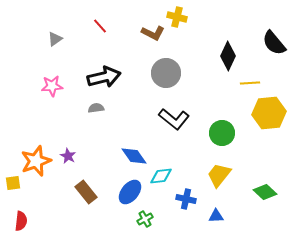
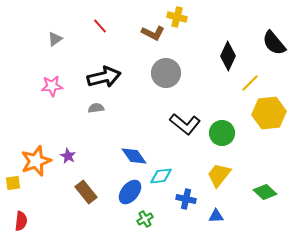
yellow line: rotated 42 degrees counterclockwise
black L-shape: moved 11 px right, 5 px down
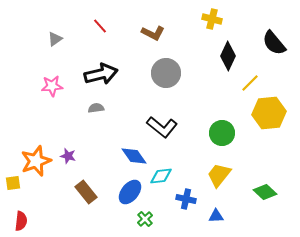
yellow cross: moved 35 px right, 2 px down
black arrow: moved 3 px left, 3 px up
black L-shape: moved 23 px left, 3 px down
purple star: rotated 14 degrees counterclockwise
green cross: rotated 14 degrees counterclockwise
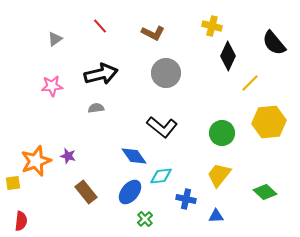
yellow cross: moved 7 px down
yellow hexagon: moved 9 px down
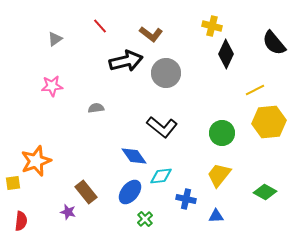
brown L-shape: moved 2 px left, 1 px down; rotated 10 degrees clockwise
black diamond: moved 2 px left, 2 px up
black arrow: moved 25 px right, 13 px up
yellow line: moved 5 px right, 7 px down; rotated 18 degrees clockwise
purple star: moved 56 px down
green diamond: rotated 15 degrees counterclockwise
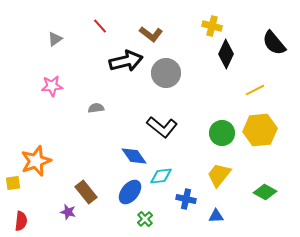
yellow hexagon: moved 9 px left, 8 px down
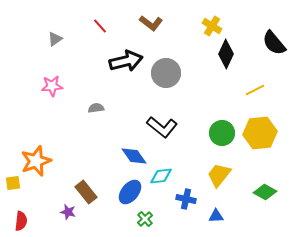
yellow cross: rotated 18 degrees clockwise
brown L-shape: moved 11 px up
yellow hexagon: moved 3 px down
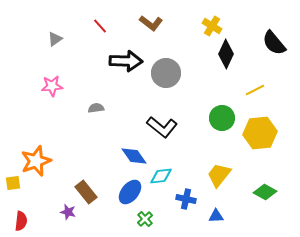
black arrow: rotated 16 degrees clockwise
green circle: moved 15 px up
